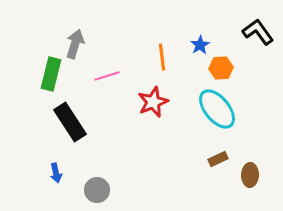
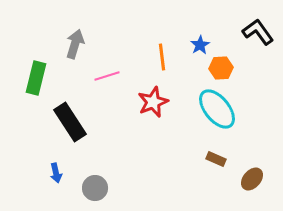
green rectangle: moved 15 px left, 4 px down
brown rectangle: moved 2 px left; rotated 48 degrees clockwise
brown ellipse: moved 2 px right, 4 px down; rotated 40 degrees clockwise
gray circle: moved 2 px left, 2 px up
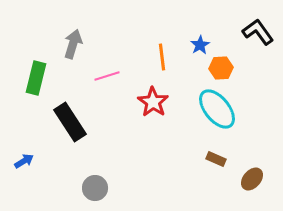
gray arrow: moved 2 px left
red star: rotated 16 degrees counterclockwise
blue arrow: moved 32 px left, 12 px up; rotated 108 degrees counterclockwise
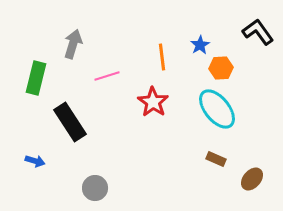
blue arrow: moved 11 px right; rotated 48 degrees clockwise
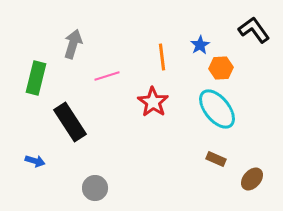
black L-shape: moved 4 px left, 2 px up
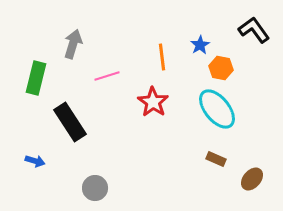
orange hexagon: rotated 15 degrees clockwise
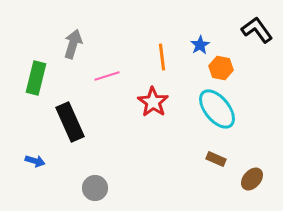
black L-shape: moved 3 px right
black rectangle: rotated 9 degrees clockwise
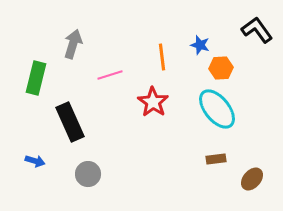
blue star: rotated 24 degrees counterclockwise
orange hexagon: rotated 15 degrees counterclockwise
pink line: moved 3 px right, 1 px up
brown rectangle: rotated 30 degrees counterclockwise
gray circle: moved 7 px left, 14 px up
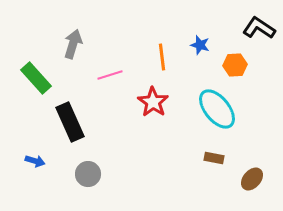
black L-shape: moved 2 px right, 2 px up; rotated 20 degrees counterclockwise
orange hexagon: moved 14 px right, 3 px up
green rectangle: rotated 56 degrees counterclockwise
brown rectangle: moved 2 px left, 1 px up; rotated 18 degrees clockwise
